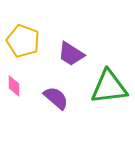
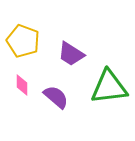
pink diamond: moved 8 px right, 1 px up
purple semicircle: moved 1 px up
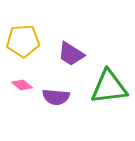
yellow pentagon: rotated 24 degrees counterclockwise
pink diamond: rotated 50 degrees counterclockwise
purple semicircle: rotated 144 degrees clockwise
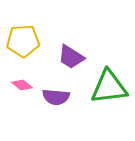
purple trapezoid: moved 3 px down
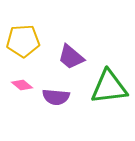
purple trapezoid: rotated 8 degrees clockwise
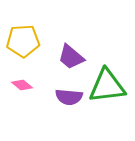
green triangle: moved 2 px left, 1 px up
purple semicircle: moved 13 px right
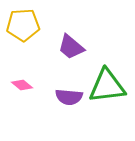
yellow pentagon: moved 16 px up
purple trapezoid: moved 10 px up
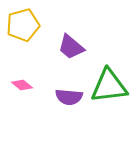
yellow pentagon: rotated 12 degrees counterclockwise
green triangle: moved 2 px right
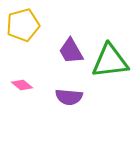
purple trapezoid: moved 4 px down; rotated 20 degrees clockwise
green triangle: moved 1 px right, 25 px up
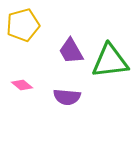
purple semicircle: moved 2 px left
